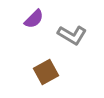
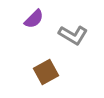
gray L-shape: moved 1 px right
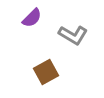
purple semicircle: moved 2 px left, 1 px up
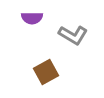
purple semicircle: rotated 45 degrees clockwise
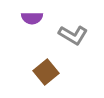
brown square: rotated 10 degrees counterclockwise
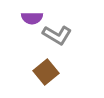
gray L-shape: moved 16 px left
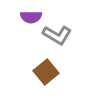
purple semicircle: moved 1 px left, 1 px up
